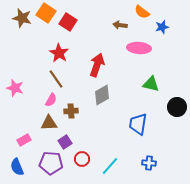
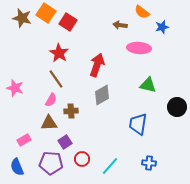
green triangle: moved 3 px left, 1 px down
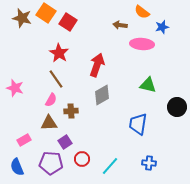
pink ellipse: moved 3 px right, 4 px up
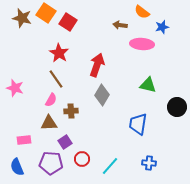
gray diamond: rotated 30 degrees counterclockwise
pink rectangle: rotated 24 degrees clockwise
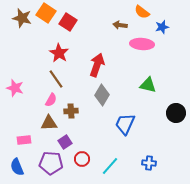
black circle: moved 1 px left, 6 px down
blue trapezoid: moved 13 px left; rotated 15 degrees clockwise
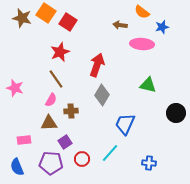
red star: moved 1 px right, 1 px up; rotated 18 degrees clockwise
cyan line: moved 13 px up
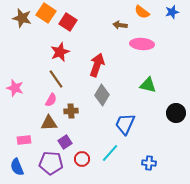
blue star: moved 10 px right, 15 px up
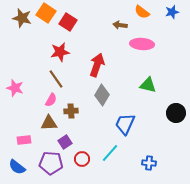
red star: rotated 12 degrees clockwise
blue semicircle: rotated 30 degrees counterclockwise
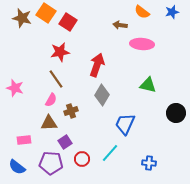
brown cross: rotated 16 degrees counterclockwise
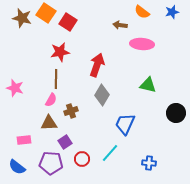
brown line: rotated 36 degrees clockwise
